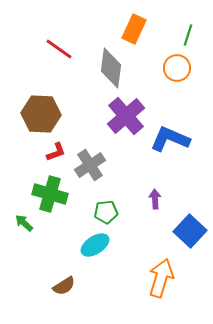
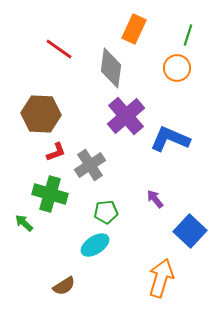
purple arrow: rotated 36 degrees counterclockwise
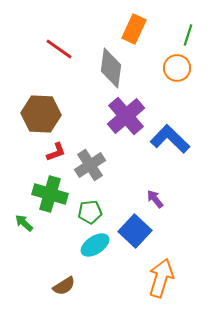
blue L-shape: rotated 21 degrees clockwise
green pentagon: moved 16 px left
blue square: moved 55 px left
